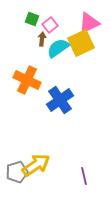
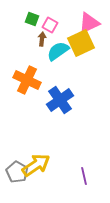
pink square: rotated 21 degrees counterclockwise
cyan semicircle: moved 3 px down
gray pentagon: rotated 25 degrees counterclockwise
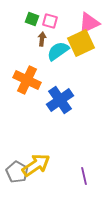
pink square: moved 4 px up; rotated 14 degrees counterclockwise
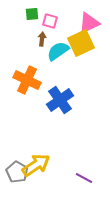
green square: moved 5 px up; rotated 24 degrees counterclockwise
purple line: moved 2 px down; rotated 48 degrees counterclockwise
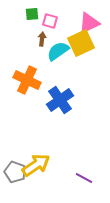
gray pentagon: moved 2 px left; rotated 10 degrees counterclockwise
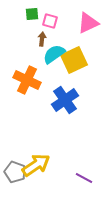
pink triangle: moved 1 px left
yellow square: moved 7 px left, 17 px down
cyan semicircle: moved 4 px left, 3 px down
blue cross: moved 5 px right
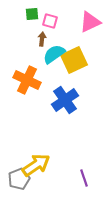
pink triangle: moved 2 px right, 1 px up
gray pentagon: moved 4 px right, 7 px down; rotated 30 degrees clockwise
purple line: rotated 42 degrees clockwise
